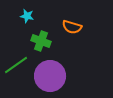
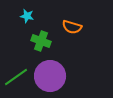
green line: moved 12 px down
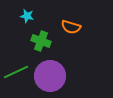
orange semicircle: moved 1 px left
green line: moved 5 px up; rotated 10 degrees clockwise
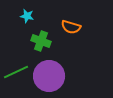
purple circle: moved 1 px left
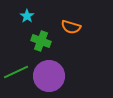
cyan star: rotated 24 degrees clockwise
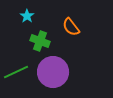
orange semicircle: rotated 36 degrees clockwise
green cross: moved 1 px left
purple circle: moved 4 px right, 4 px up
